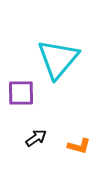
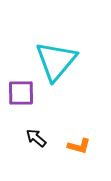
cyan triangle: moved 2 px left, 2 px down
black arrow: rotated 105 degrees counterclockwise
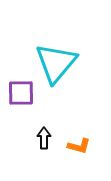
cyan triangle: moved 2 px down
black arrow: moved 8 px right; rotated 50 degrees clockwise
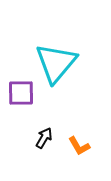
black arrow: rotated 30 degrees clockwise
orange L-shape: rotated 45 degrees clockwise
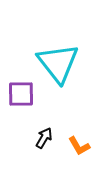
cyan triangle: moved 2 px right; rotated 18 degrees counterclockwise
purple square: moved 1 px down
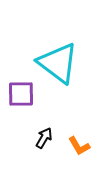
cyan triangle: rotated 15 degrees counterclockwise
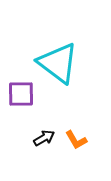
black arrow: rotated 30 degrees clockwise
orange L-shape: moved 3 px left, 6 px up
